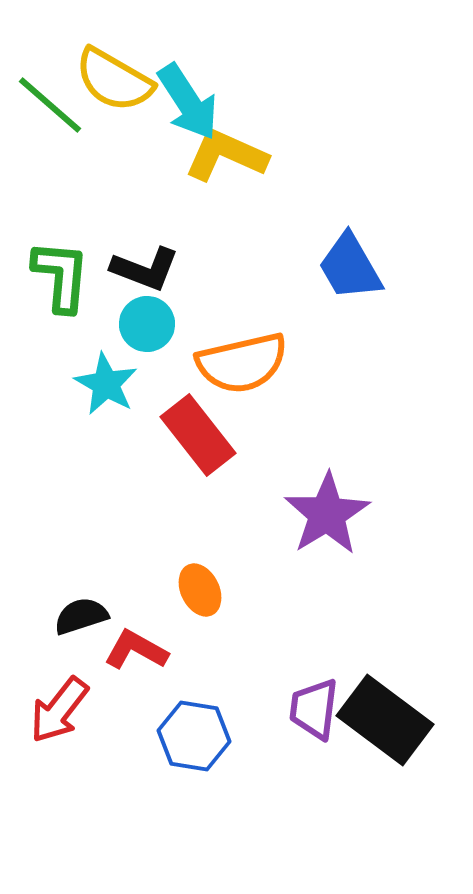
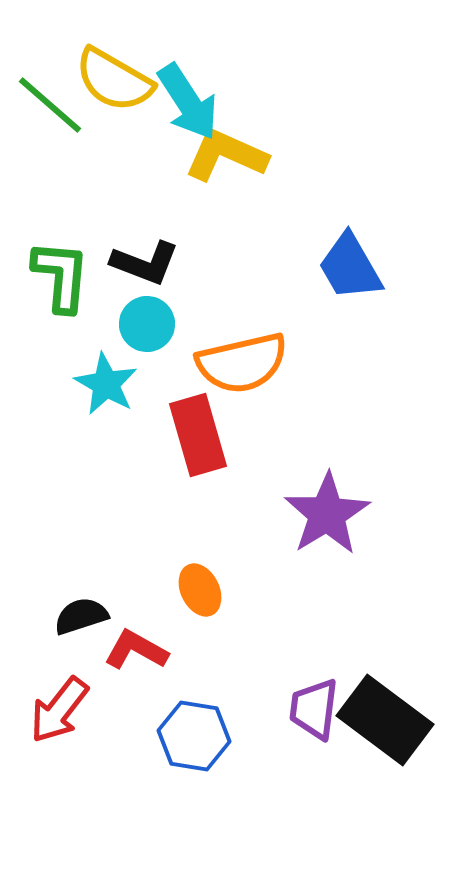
black L-shape: moved 6 px up
red rectangle: rotated 22 degrees clockwise
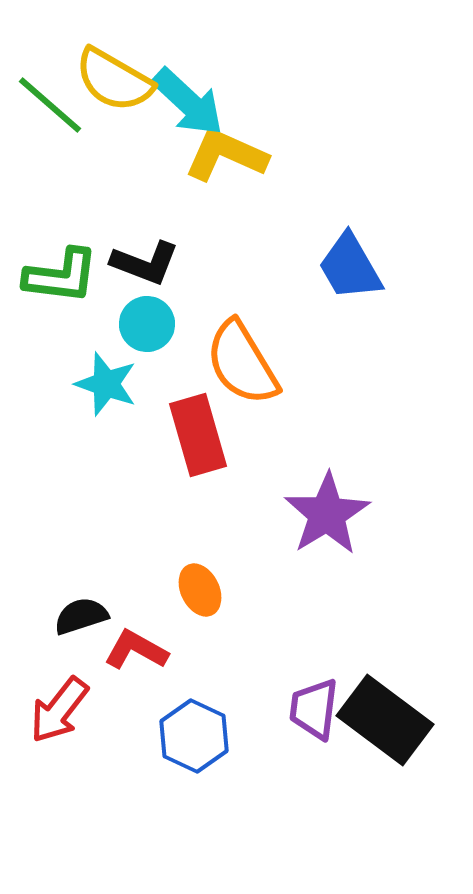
cyan arrow: rotated 14 degrees counterclockwise
green L-shape: rotated 92 degrees clockwise
orange semicircle: rotated 72 degrees clockwise
cyan star: rotated 10 degrees counterclockwise
blue hexagon: rotated 16 degrees clockwise
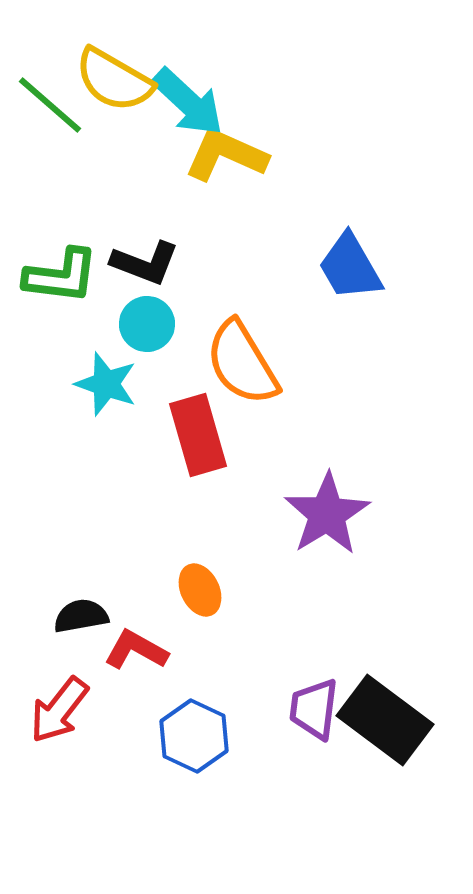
black semicircle: rotated 8 degrees clockwise
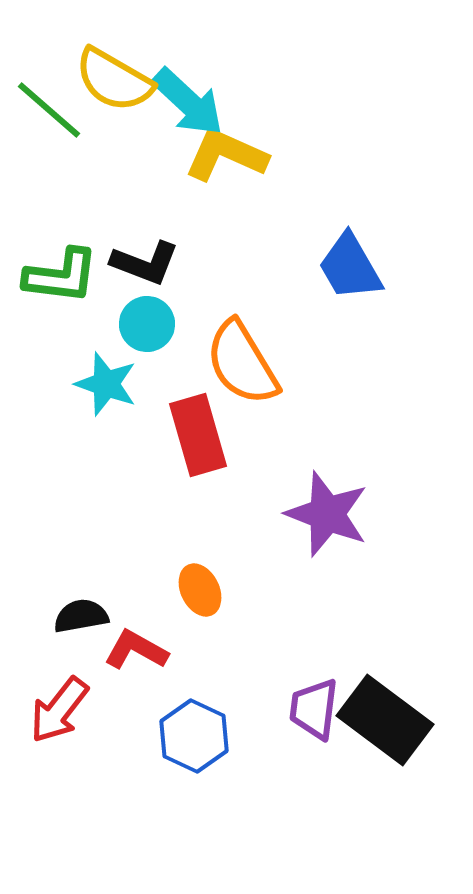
green line: moved 1 px left, 5 px down
purple star: rotated 20 degrees counterclockwise
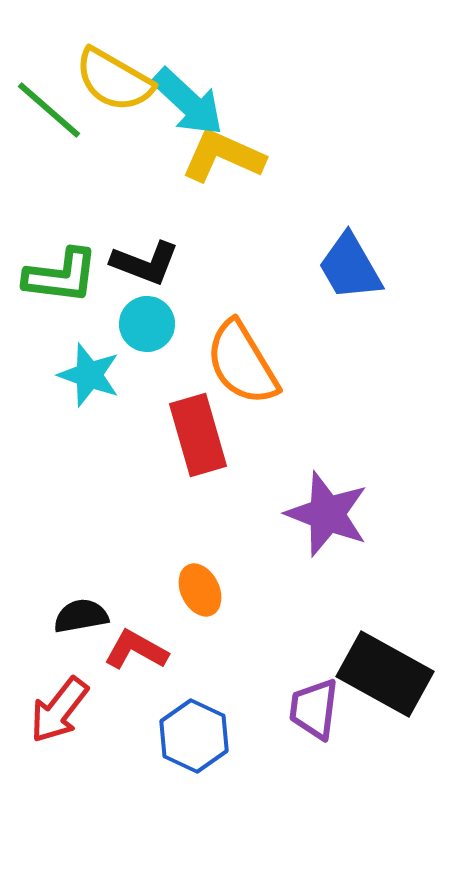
yellow L-shape: moved 3 px left, 1 px down
cyan star: moved 17 px left, 9 px up
black rectangle: moved 46 px up; rotated 8 degrees counterclockwise
